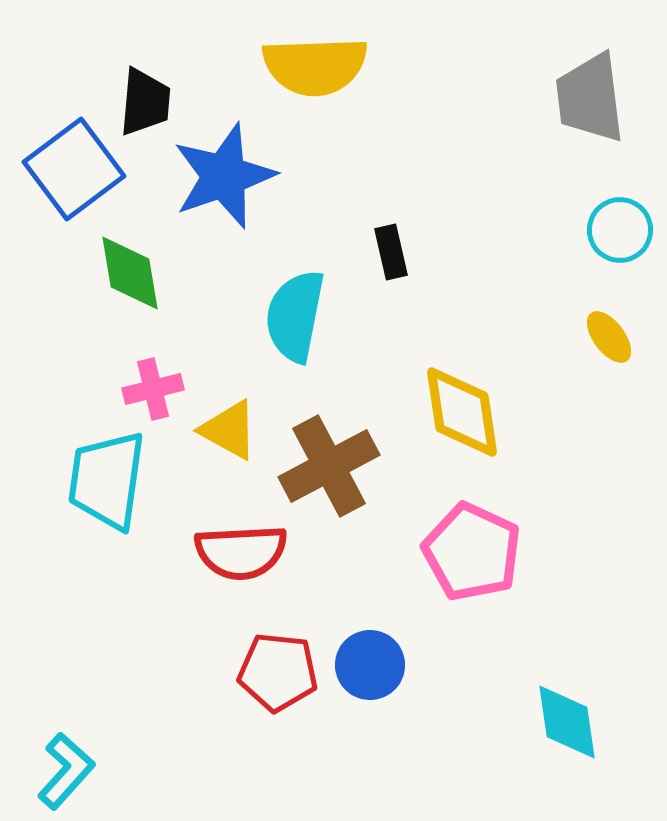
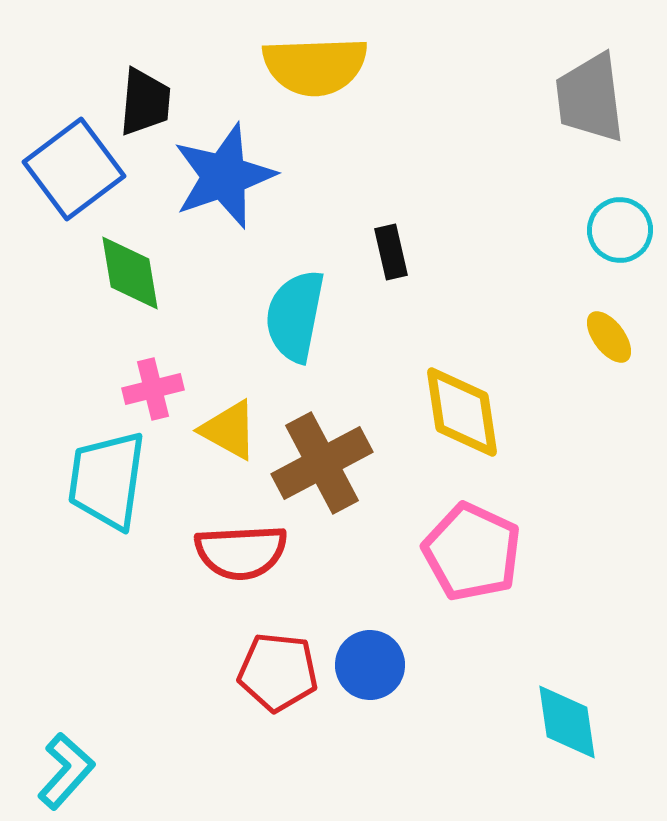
brown cross: moved 7 px left, 3 px up
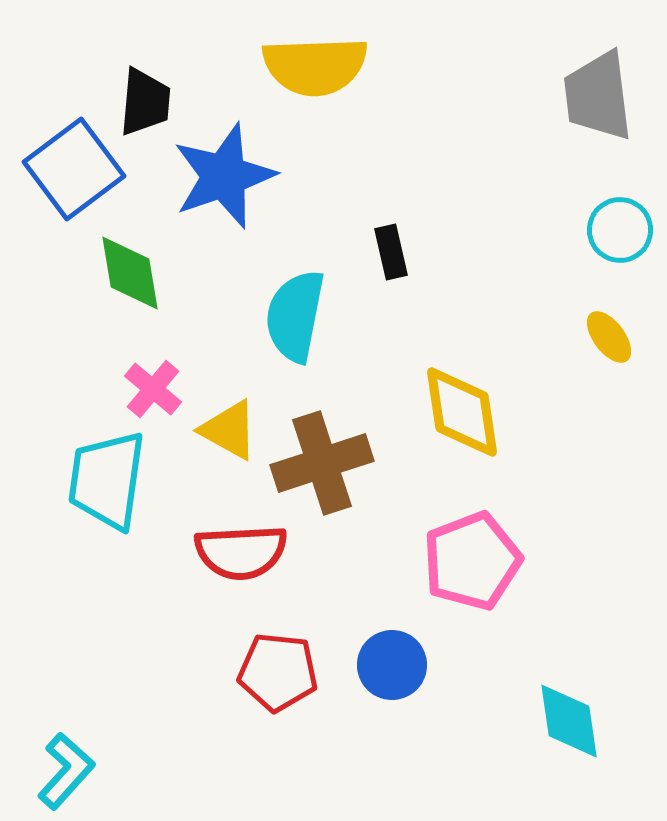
gray trapezoid: moved 8 px right, 2 px up
pink cross: rotated 36 degrees counterclockwise
brown cross: rotated 10 degrees clockwise
pink pentagon: moved 9 px down; rotated 26 degrees clockwise
blue circle: moved 22 px right
cyan diamond: moved 2 px right, 1 px up
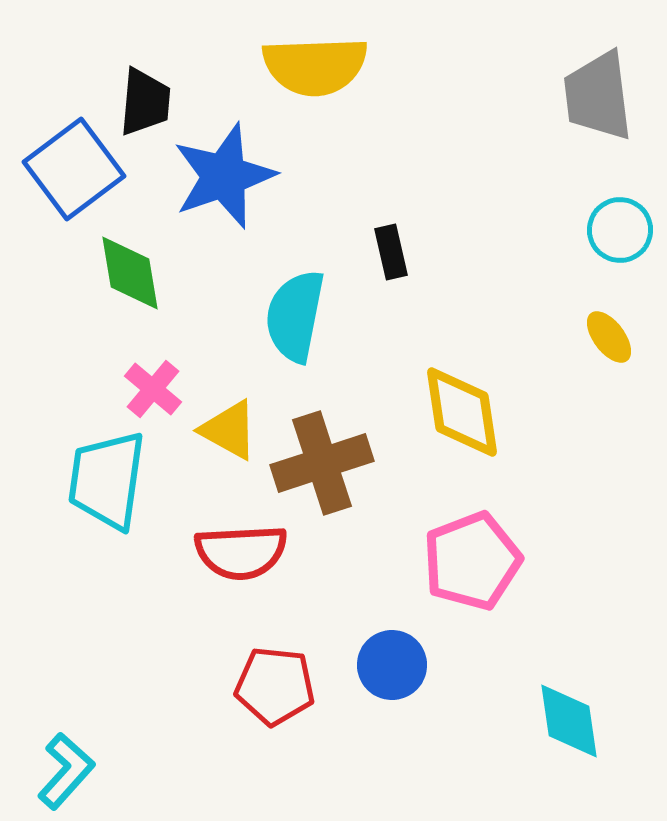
red pentagon: moved 3 px left, 14 px down
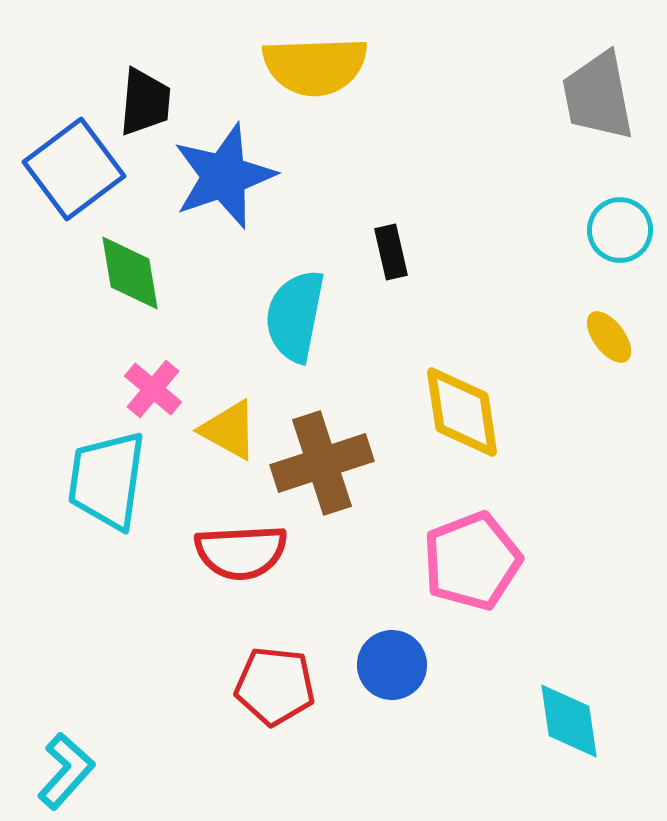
gray trapezoid: rotated 4 degrees counterclockwise
